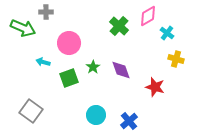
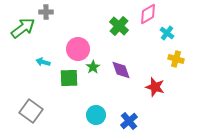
pink diamond: moved 2 px up
green arrow: rotated 60 degrees counterclockwise
pink circle: moved 9 px right, 6 px down
green square: rotated 18 degrees clockwise
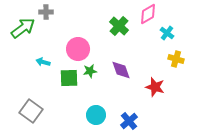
green star: moved 3 px left, 4 px down; rotated 24 degrees clockwise
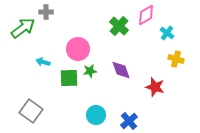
pink diamond: moved 2 px left, 1 px down
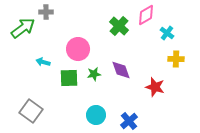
yellow cross: rotated 14 degrees counterclockwise
green star: moved 4 px right, 3 px down
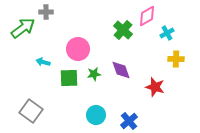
pink diamond: moved 1 px right, 1 px down
green cross: moved 4 px right, 4 px down
cyan cross: rotated 24 degrees clockwise
